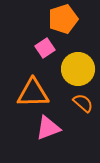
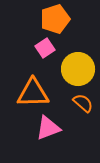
orange pentagon: moved 8 px left
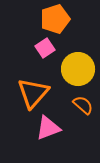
orange triangle: rotated 48 degrees counterclockwise
orange semicircle: moved 2 px down
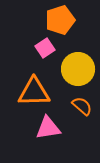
orange pentagon: moved 5 px right, 1 px down
orange triangle: moved 1 px right, 1 px up; rotated 48 degrees clockwise
orange semicircle: moved 1 px left, 1 px down
pink triangle: rotated 12 degrees clockwise
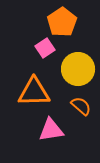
orange pentagon: moved 2 px right, 2 px down; rotated 16 degrees counterclockwise
orange semicircle: moved 1 px left
pink triangle: moved 3 px right, 2 px down
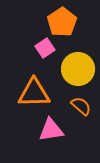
orange triangle: moved 1 px down
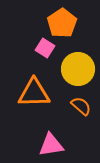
orange pentagon: moved 1 px down
pink square: rotated 24 degrees counterclockwise
pink triangle: moved 15 px down
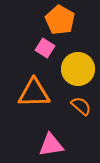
orange pentagon: moved 2 px left, 3 px up; rotated 8 degrees counterclockwise
